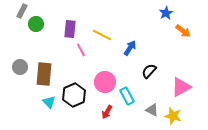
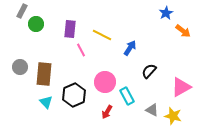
cyan triangle: moved 3 px left
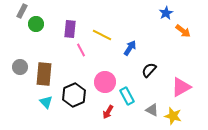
black semicircle: moved 1 px up
red arrow: moved 1 px right
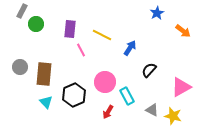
blue star: moved 9 px left
